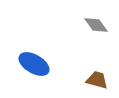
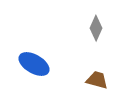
gray diamond: moved 3 px down; rotated 60 degrees clockwise
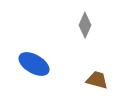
gray diamond: moved 11 px left, 3 px up
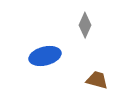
blue ellipse: moved 11 px right, 8 px up; rotated 44 degrees counterclockwise
